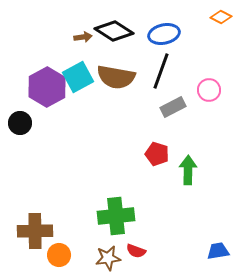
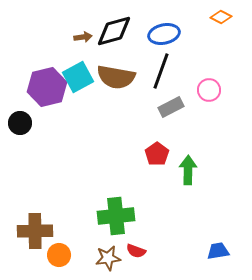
black diamond: rotated 48 degrees counterclockwise
purple hexagon: rotated 15 degrees clockwise
gray rectangle: moved 2 px left
red pentagon: rotated 20 degrees clockwise
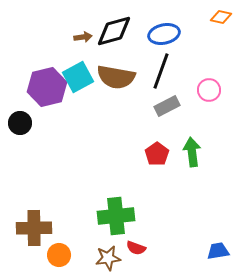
orange diamond: rotated 15 degrees counterclockwise
gray rectangle: moved 4 px left, 1 px up
green arrow: moved 4 px right, 18 px up; rotated 8 degrees counterclockwise
brown cross: moved 1 px left, 3 px up
red semicircle: moved 3 px up
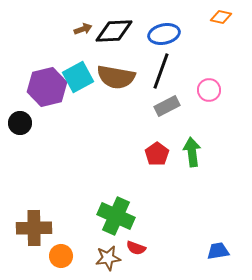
black diamond: rotated 12 degrees clockwise
brown arrow: moved 8 px up; rotated 12 degrees counterclockwise
green cross: rotated 30 degrees clockwise
orange circle: moved 2 px right, 1 px down
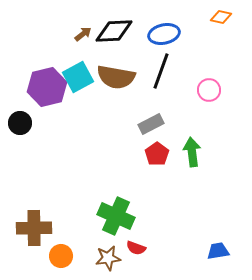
brown arrow: moved 5 px down; rotated 18 degrees counterclockwise
gray rectangle: moved 16 px left, 18 px down
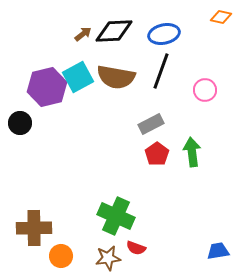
pink circle: moved 4 px left
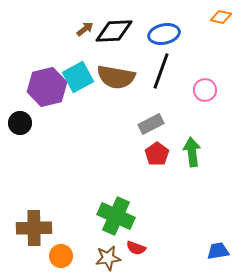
brown arrow: moved 2 px right, 5 px up
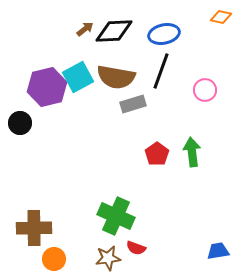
gray rectangle: moved 18 px left, 20 px up; rotated 10 degrees clockwise
orange circle: moved 7 px left, 3 px down
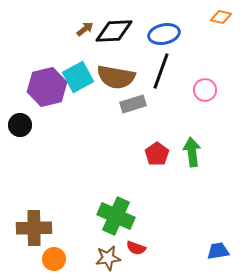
black circle: moved 2 px down
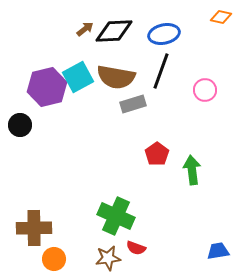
green arrow: moved 18 px down
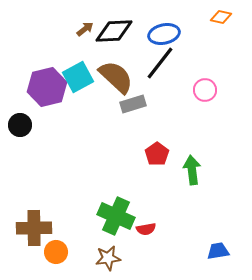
black line: moved 1 px left, 8 px up; rotated 18 degrees clockwise
brown semicircle: rotated 147 degrees counterclockwise
red semicircle: moved 10 px right, 19 px up; rotated 30 degrees counterclockwise
orange circle: moved 2 px right, 7 px up
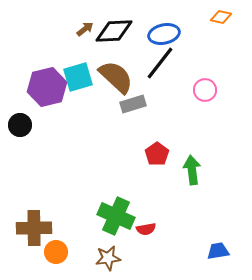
cyan square: rotated 12 degrees clockwise
